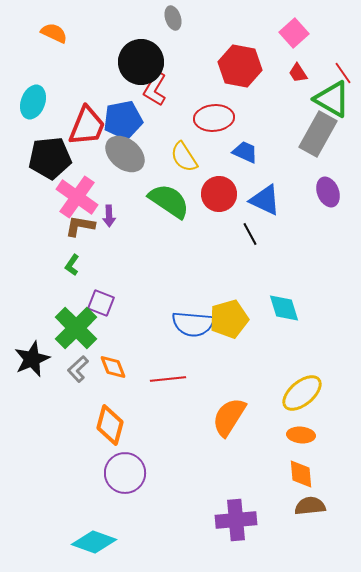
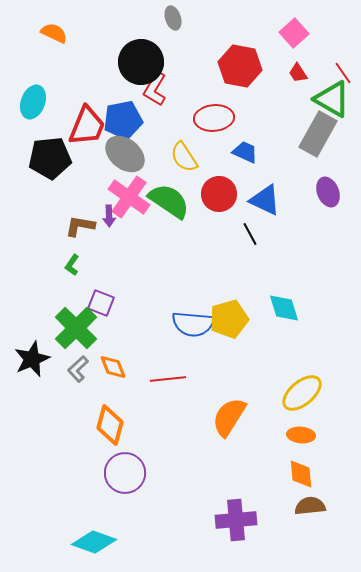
pink cross at (77, 197): moved 52 px right
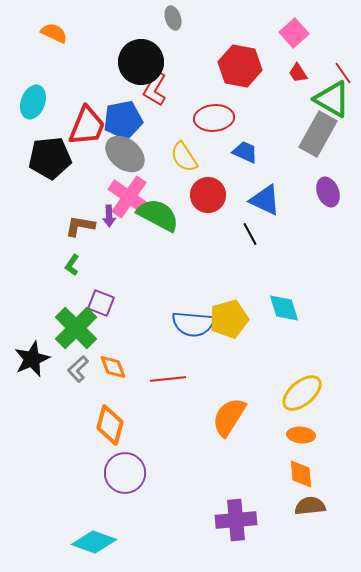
red circle at (219, 194): moved 11 px left, 1 px down
green semicircle at (169, 201): moved 11 px left, 14 px down; rotated 6 degrees counterclockwise
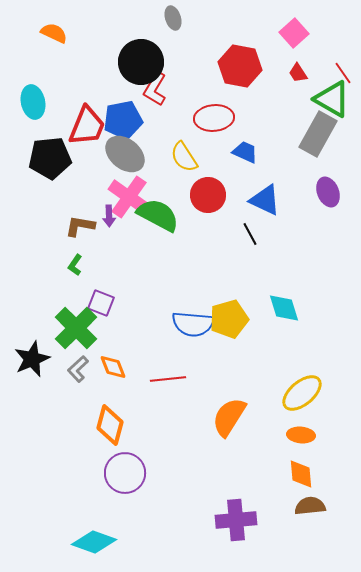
cyan ellipse at (33, 102): rotated 32 degrees counterclockwise
green L-shape at (72, 265): moved 3 px right
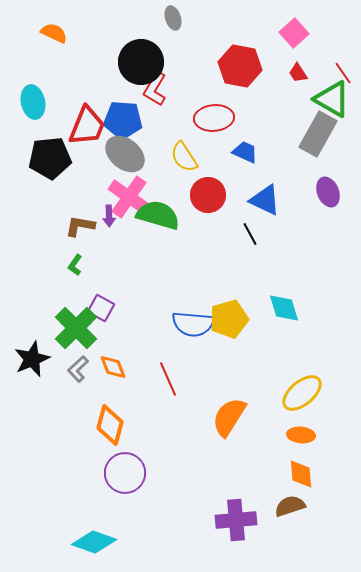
blue pentagon at (123, 120): rotated 15 degrees clockwise
green semicircle at (158, 215): rotated 12 degrees counterclockwise
purple square at (101, 303): moved 5 px down; rotated 8 degrees clockwise
red line at (168, 379): rotated 72 degrees clockwise
brown semicircle at (310, 506): moved 20 px left; rotated 12 degrees counterclockwise
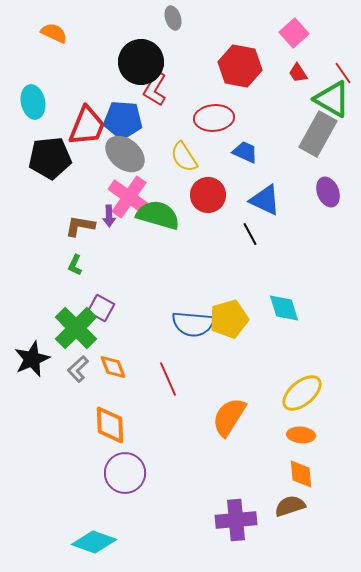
green L-shape at (75, 265): rotated 10 degrees counterclockwise
orange diamond at (110, 425): rotated 18 degrees counterclockwise
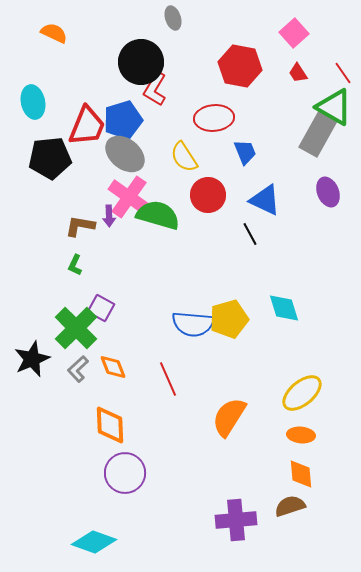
green triangle at (332, 99): moved 2 px right, 8 px down
blue pentagon at (123, 120): rotated 21 degrees counterclockwise
blue trapezoid at (245, 152): rotated 44 degrees clockwise
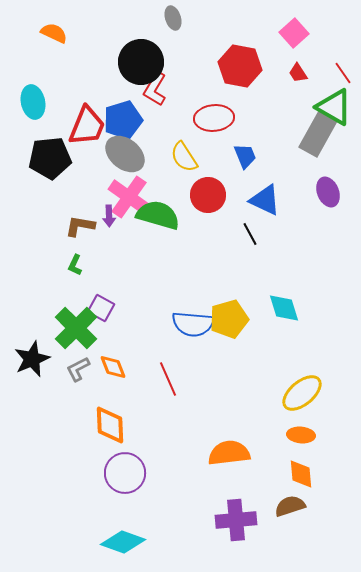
blue trapezoid at (245, 152): moved 4 px down
gray L-shape at (78, 369): rotated 16 degrees clockwise
orange semicircle at (229, 417): moved 36 px down; rotated 51 degrees clockwise
cyan diamond at (94, 542): moved 29 px right
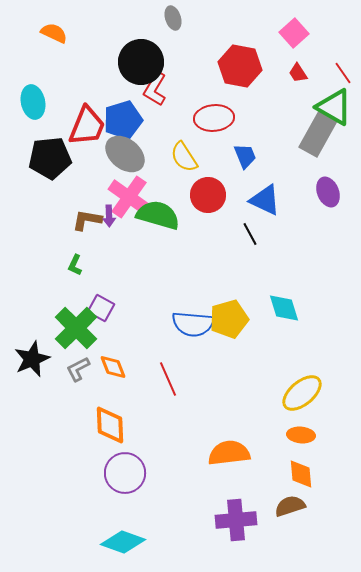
brown L-shape at (80, 226): moved 7 px right, 6 px up
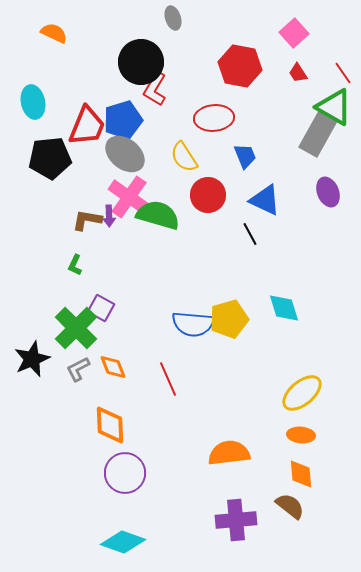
brown semicircle at (290, 506): rotated 56 degrees clockwise
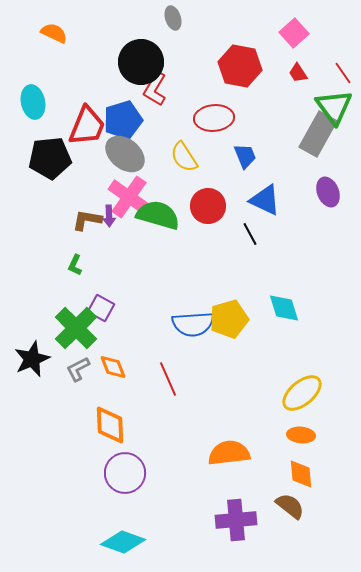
green triangle at (334, 107): rotated 24 degrees clockwise
red circle at (208, 195): moved 11 px down
blue semicircle at (193, 324): rotated 9 degrees counterclockwise
